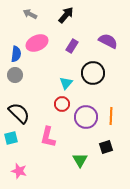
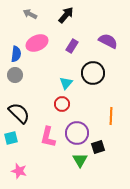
purple circle: moved 9 px left, 16 px down
black square: moved 8 px left
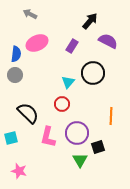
black arrow: moved 24 px right, 6 px down
cyan triangle: moved 2 px right, 1 px up
black semicircle: moved 9 px right
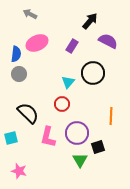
gray circle: moved 4 px right, 1 px up
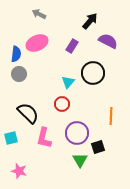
gray arrow: moved 9 px right
pink L-shape: moved 4 px left, 1 px down
